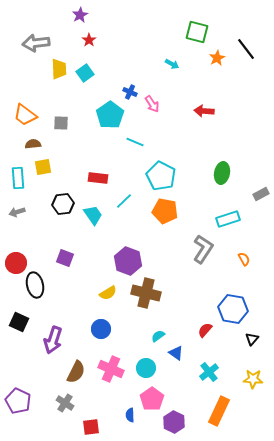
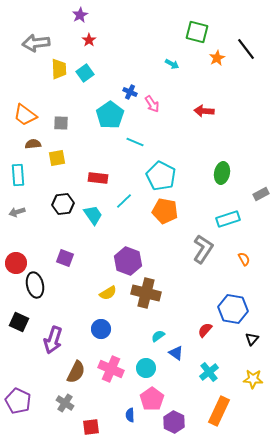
yellow square at (43, 167): moved 14 px right, 9 px up
cyan rectangle at (18, 178): moved 3 px up
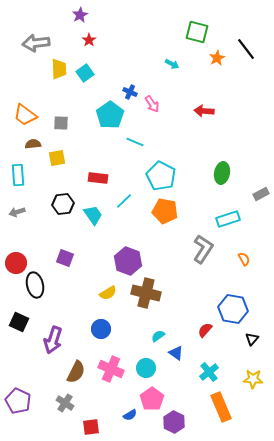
orange rectangle at (219, 411): moved 2 px right, 4 px up; rotated 48 degrees counterclockwise
blue semicircle at (130, 415): rotated 120 degrees counterclockwise
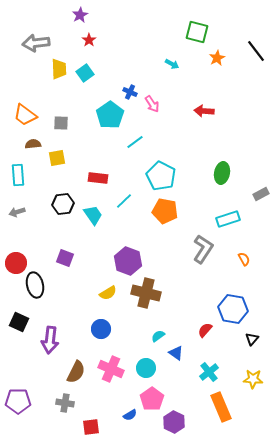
black line at (246, 49): moved 10 px right, 2 px down
cyan line at (135, 142): rotated 60 degrees counterclockwise
purple arrow at (53, 340): moved 3 px left; rotated 12 degrees counterclockwise
purple pentagon at (18, 401): rotated 25 degrees counterclockwise
gray cross at (65, 403): rotated 24 degrees counterclockwise
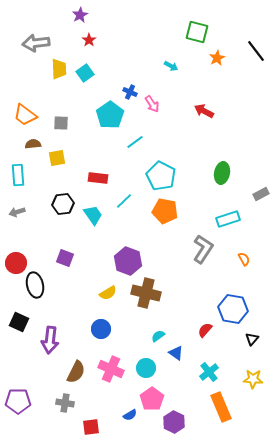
cyan arrow at (172, 64): moved 1 px left, 2 px down
red arrow at (204, 111): rotated 24 degrees clockwise
